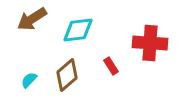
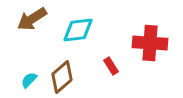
brown diamond: moved 5 px left, 2 px down
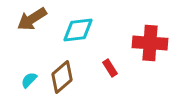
red rectangle: moved 1 px left, 2 px down
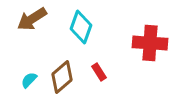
cyan diamond: moved 3 px right, 3 px up; rotated 64 degrees counterclockwise
red rectangle: moved 11 px left, 4 px down
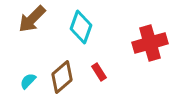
brown arrow: rotated 12 degrees counterclockwise
red cross: rotated 20 degrees counterclockwise
cyan semicircle: moved 1 px left, 1 px down
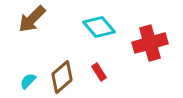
cyan diamond: moved 18 px right; rotated 60 degrees counterclockwise
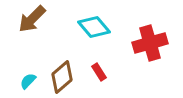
cyan diamond: moved 5 px left
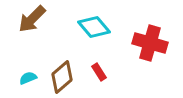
red cross: rotated 32 degrees clockwise
cyan semicircle: moved 3 px up; rotated 24 degrees clockwise
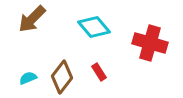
brown diamond: rotated 12 degrees counterclockwise
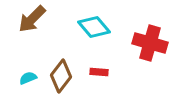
red rectangle: rotated 54 degrees counterclockwise
brown diamond: moved 1 px left, 1 px up
